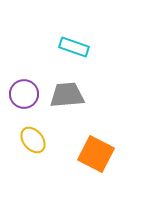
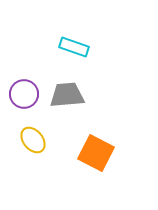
orange square: moved 1 px up
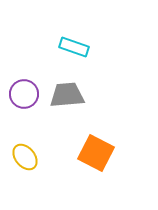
yellow ellipse: moved 8 px left, 17 px down
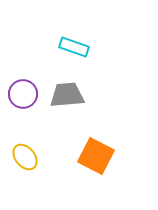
purple circle: moved 1 px left
orange square: moved 3 px down
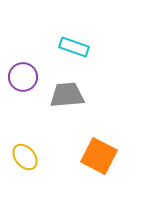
purple circle: moved 17 px up
orange square: moved 3 px right
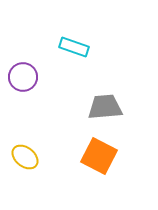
gray trapezoid: moved 38 px right, 12 px down
yellow ellipse: rotated 12 degrees counterclockwise
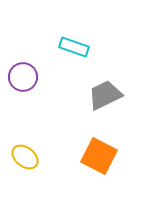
gray trapezoid: moved 12 px up; rotated 21 degrees counterclockwise
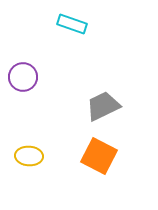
cyan rectangle: moved 2 px left, 23 px up
gray trapezoid: moved 2 px left, 11 px down
yellow ellipse: moved 4 px right, 1 px up; rotated 36 degrees counterclockwise
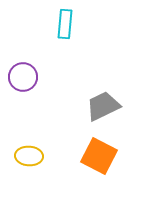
cyan rectangle: moved 7 px left; rotated 76 degrees clockwise
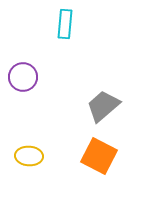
gray trapezoid: rotated 15 degrees counterclockwise
